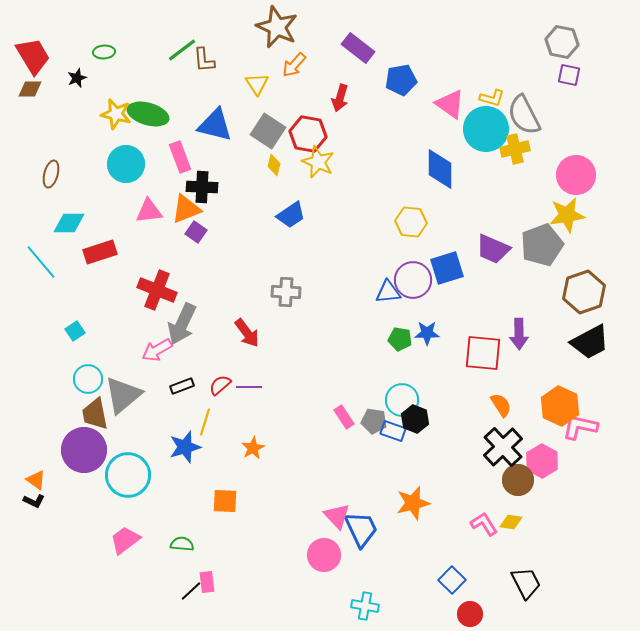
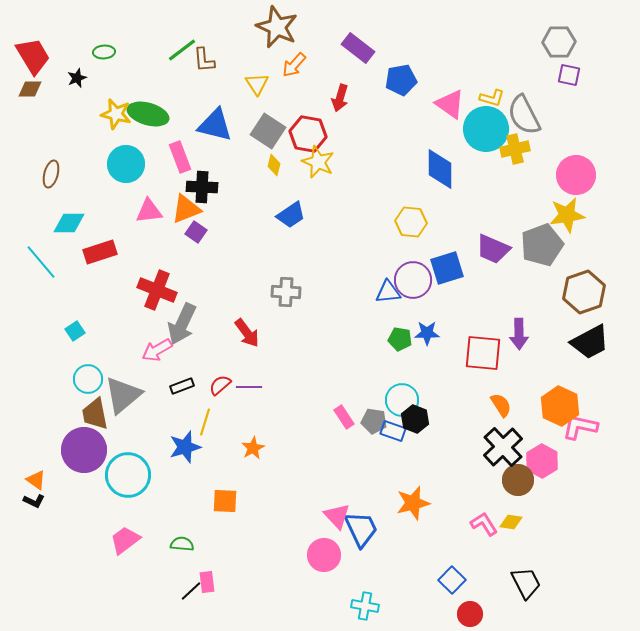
gray hexagon at (562, 42): moved 3 px left; rotated 12 degrees counterclockwise
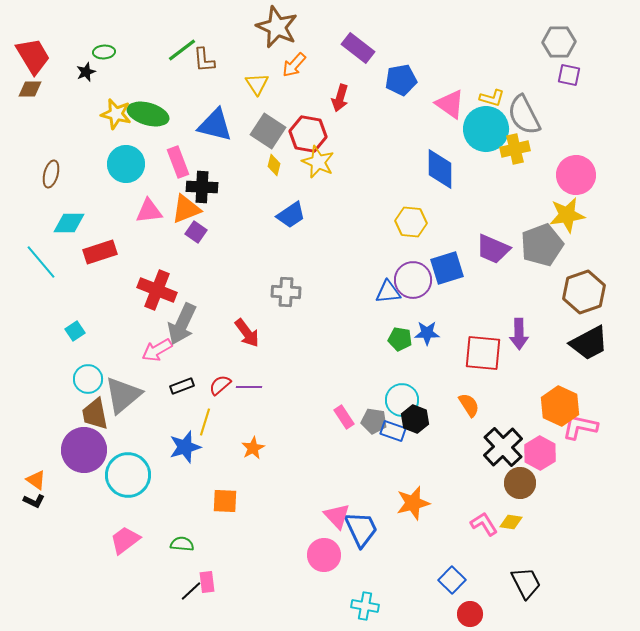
black star at (77, 78): moved 9 px right, 6 px up
pink rectangle at (180, 157): moved 2 px left, 5 px down
black trapezoid at (590, 342): moved 1 px left, 1 px down
orange semicircle at (501, 405): moved 32 px left
pink hexagon at (542, 461): moved 2 px left, 8 px up
brown circle at (518, 480): moved 2 px right, 3 px down
